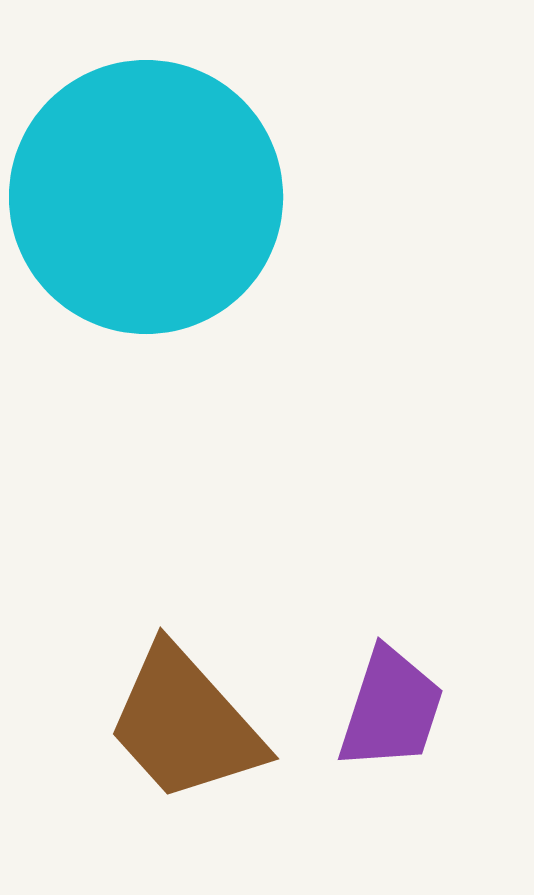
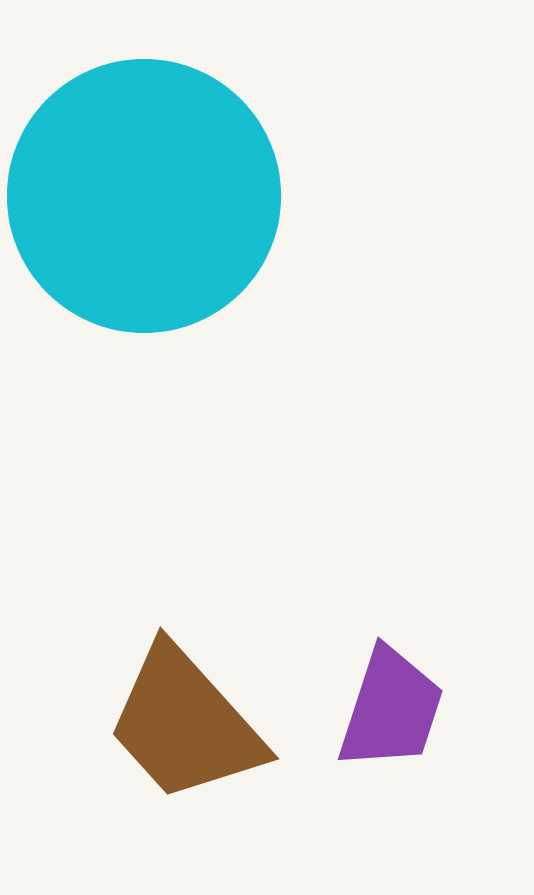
cyan circle: moved 2 px left, 1 px up
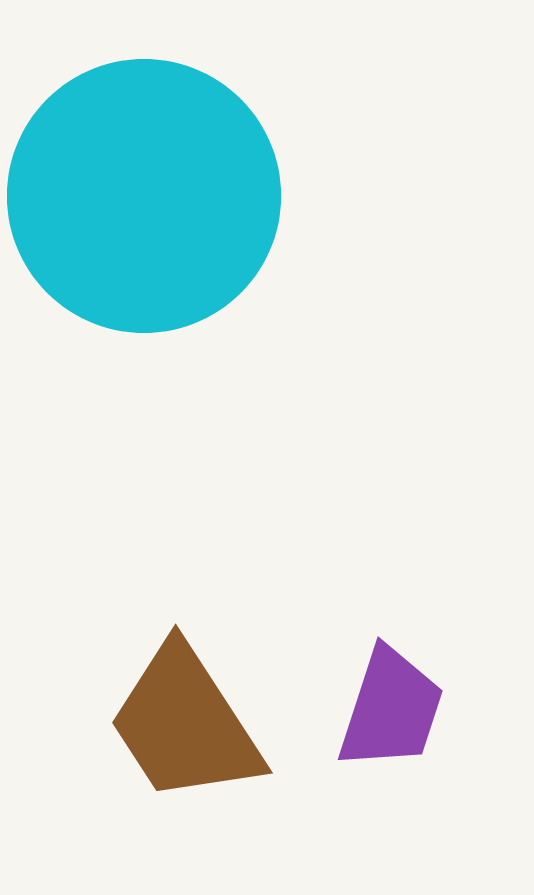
brown trapezoid: rotated 9 degrees clockwise
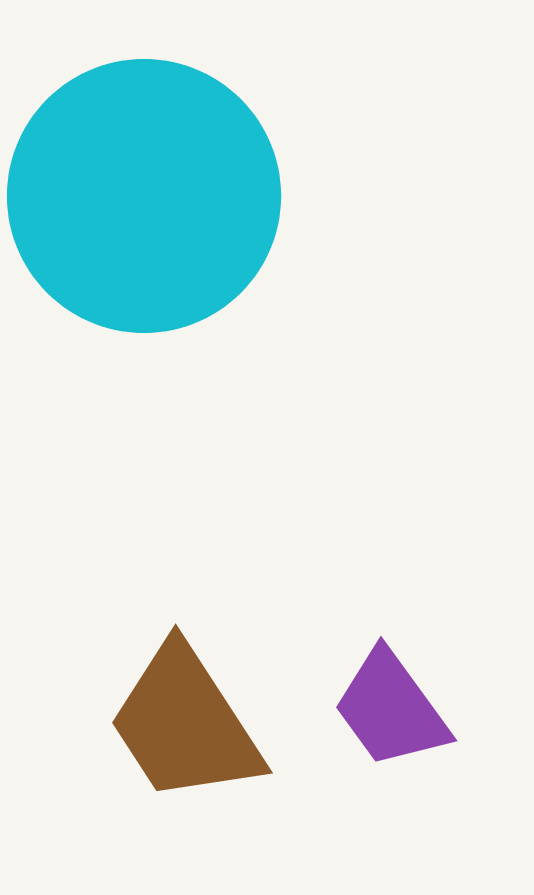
purple trapezoid: rotated 126 degrees clockwise
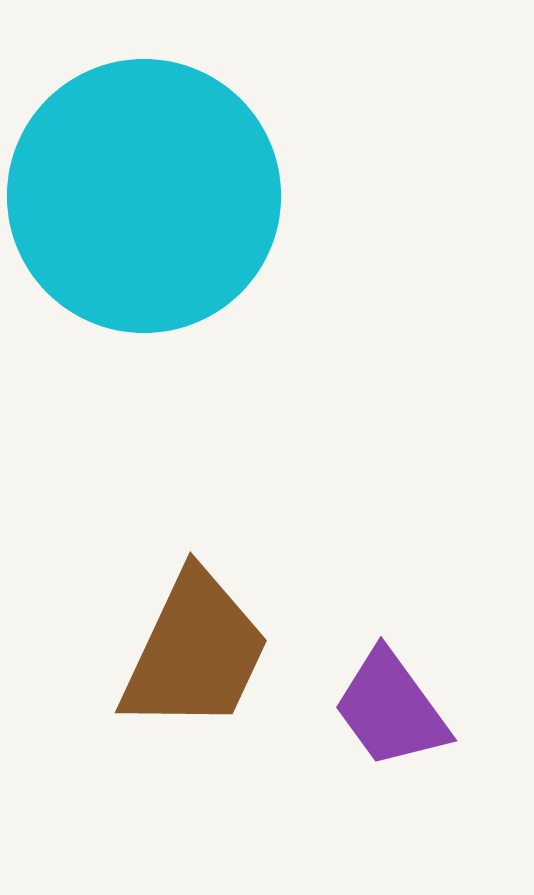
brown trapezoid: moved 10 px right, 72 px up; rotated 122 degrees counterclockwise
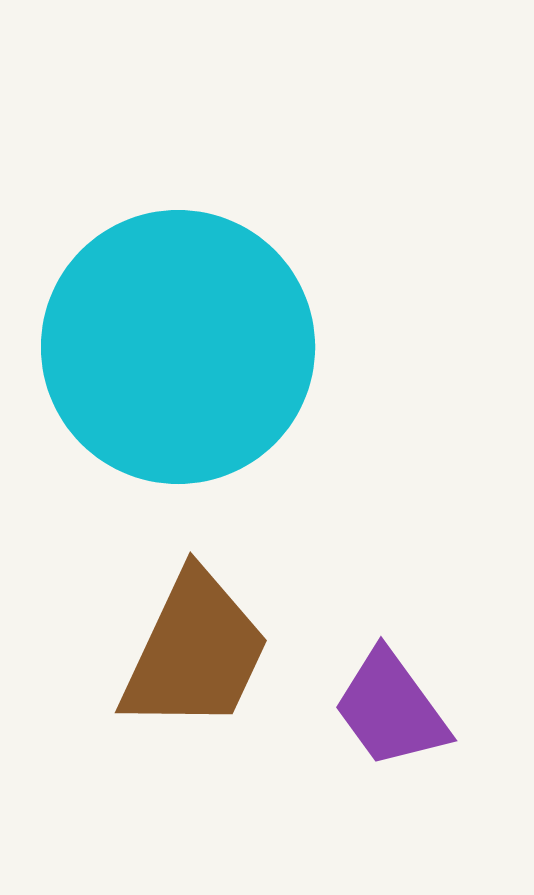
cyan circle: moved 34 px right, 151 px down
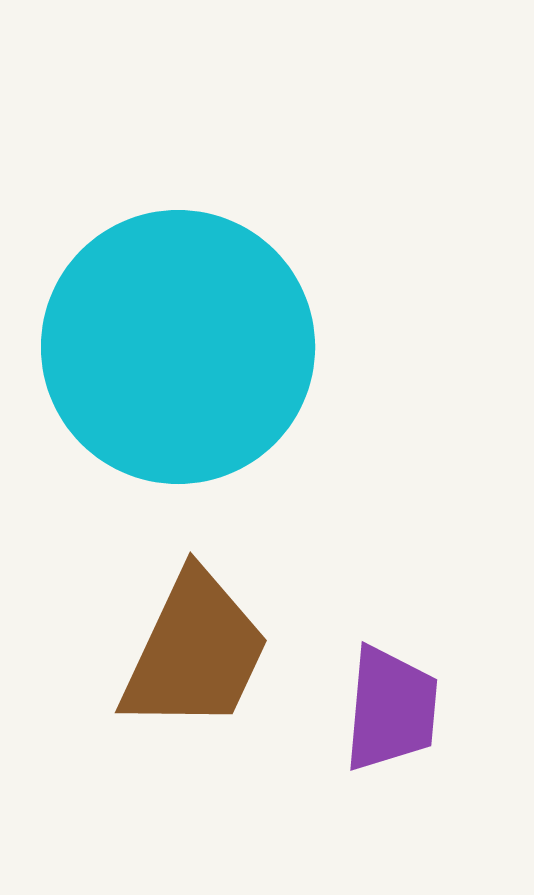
purple trapezoid: rotated 139 degrees counterclockwise
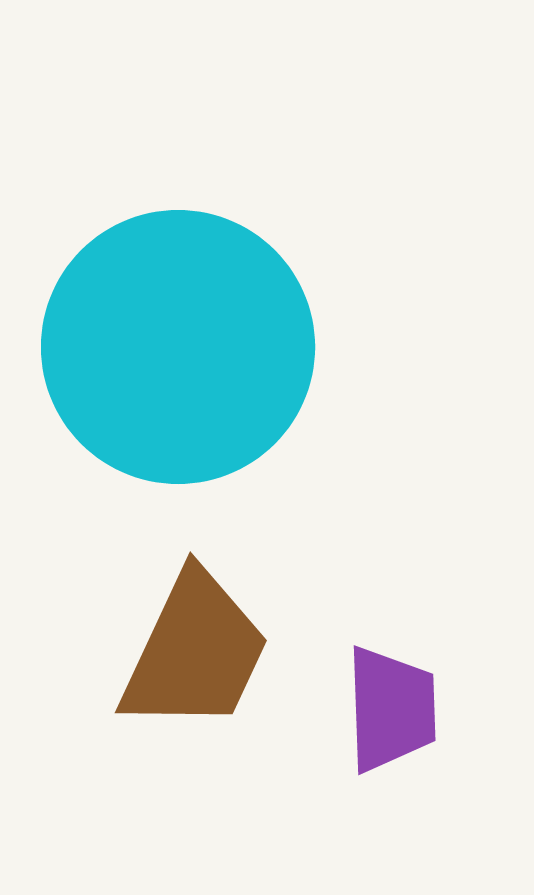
purple trapezoid: rotated 7 degrees counterclockwise
